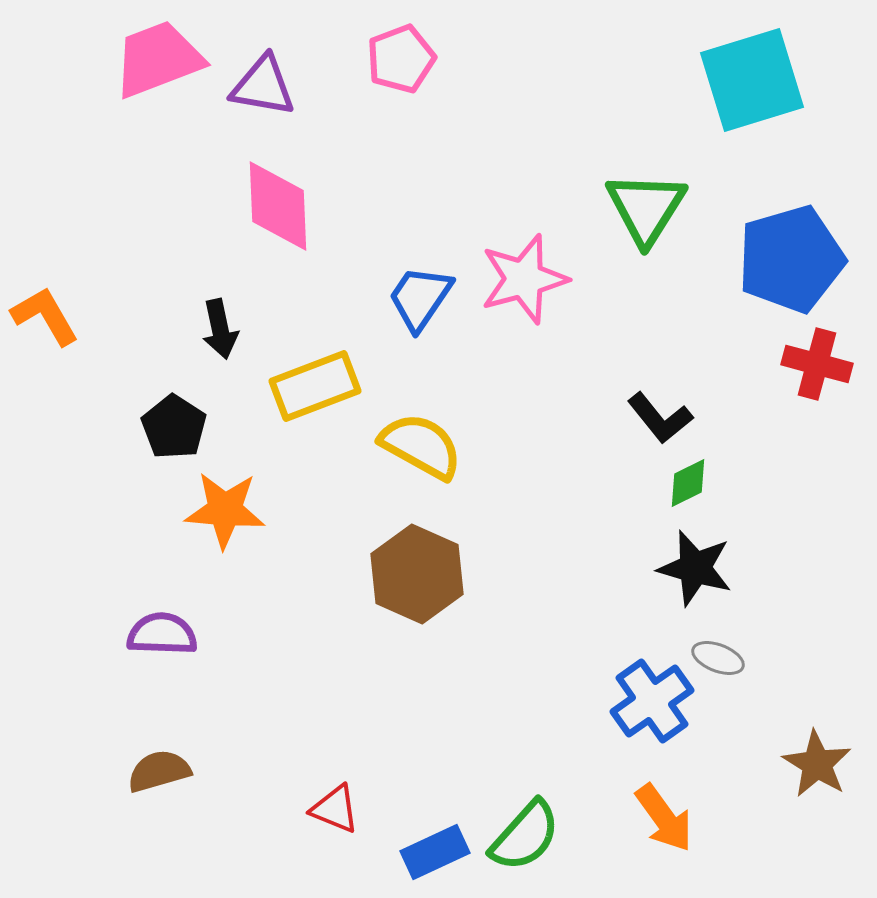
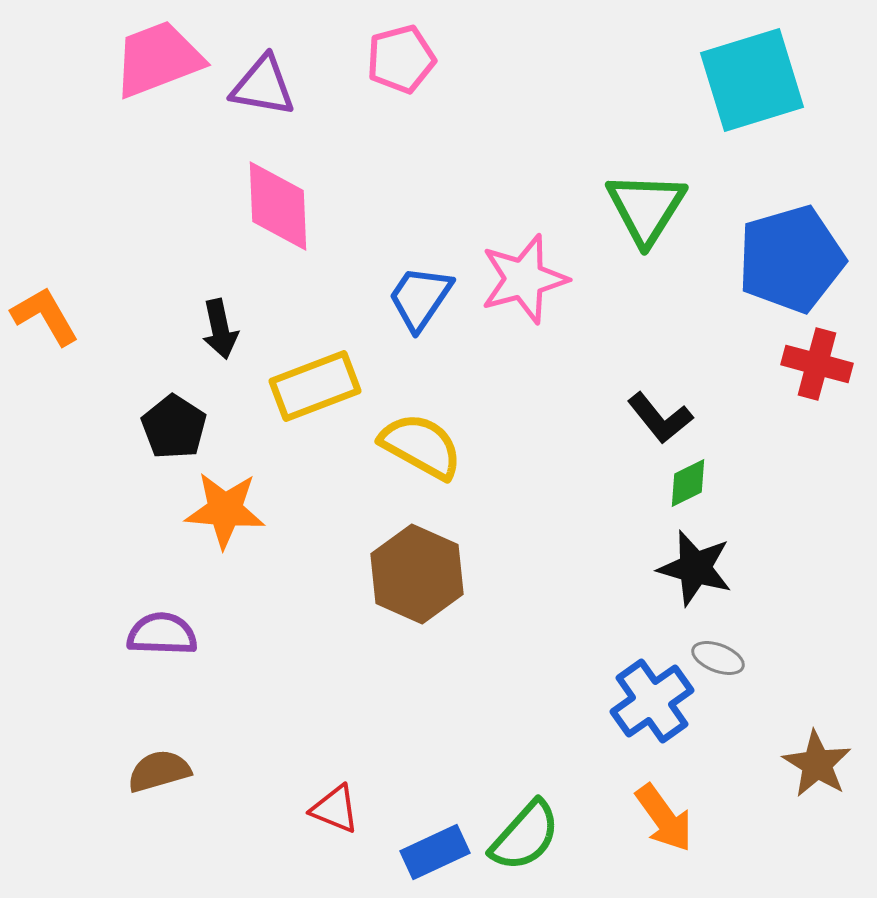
pink pentagon: rotated 6 degrees clockwise
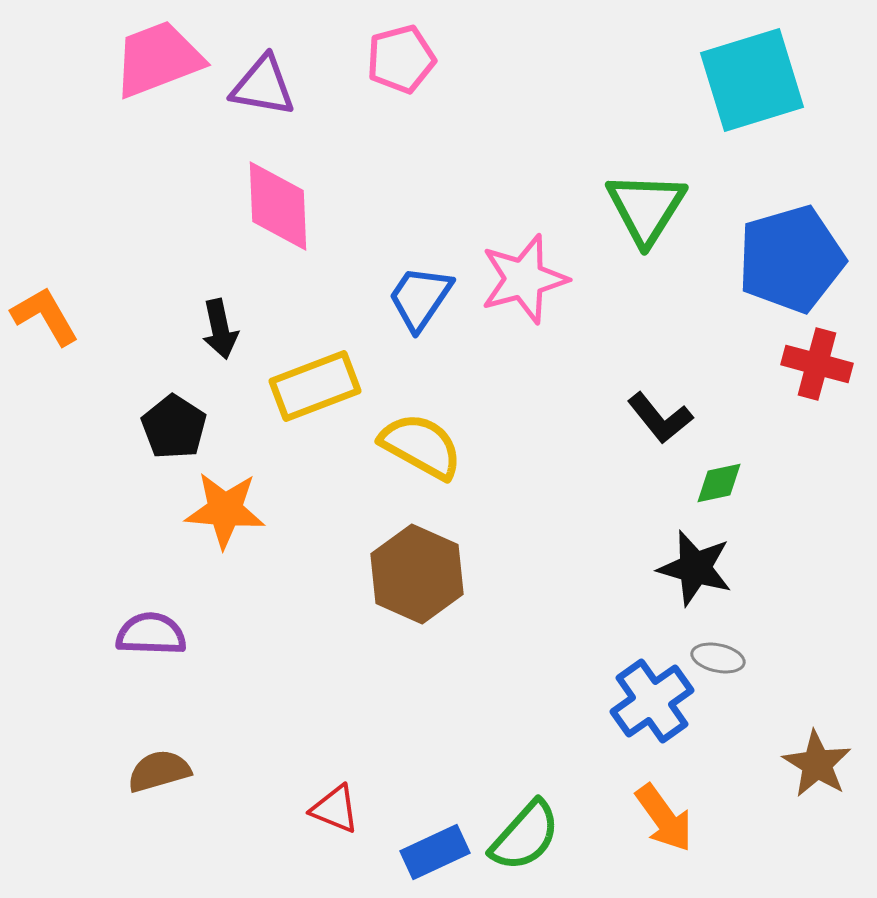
green diamond: moved 31 px right; rotated 14 degrees clockwise
purple semicircle: moved 11 px left
gray ellipse: rotated 9 degrees counterclockwise
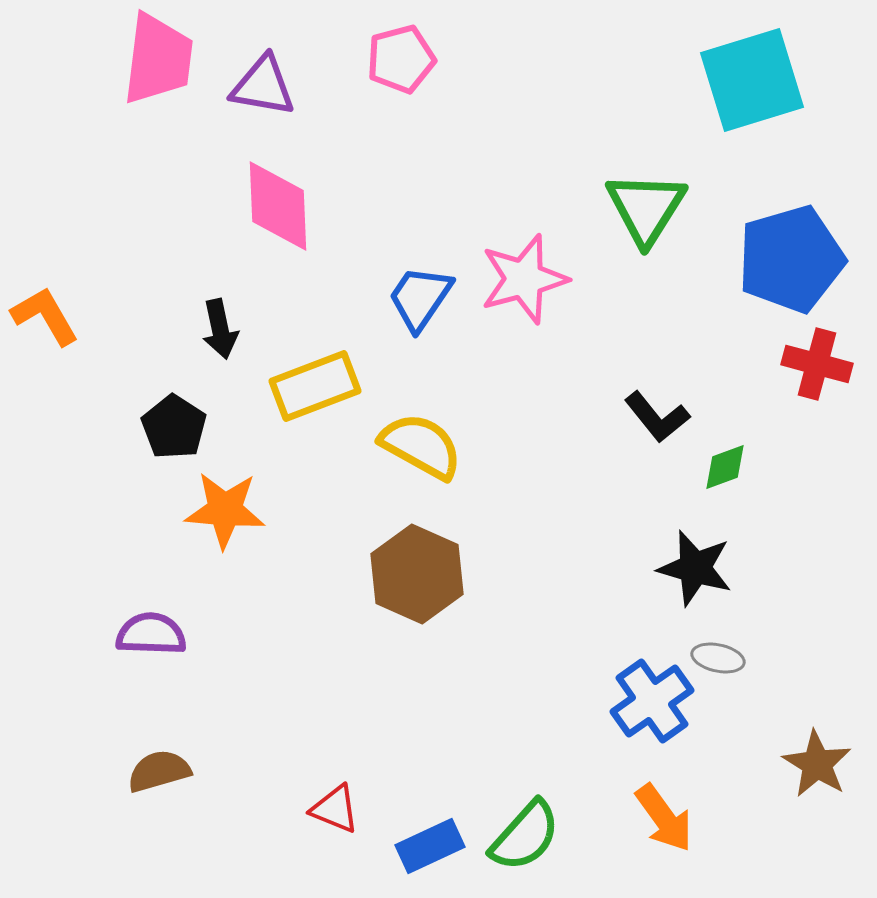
pink trapezoid: rotated 118 degrees clockwise
black L-shape: moved 3 px left, 1 px up
green diamond: moved 6 px right, 16 px up; rotated 8 degrees counterclockwise
blue rectangle: moved 5 px left, 6 px up
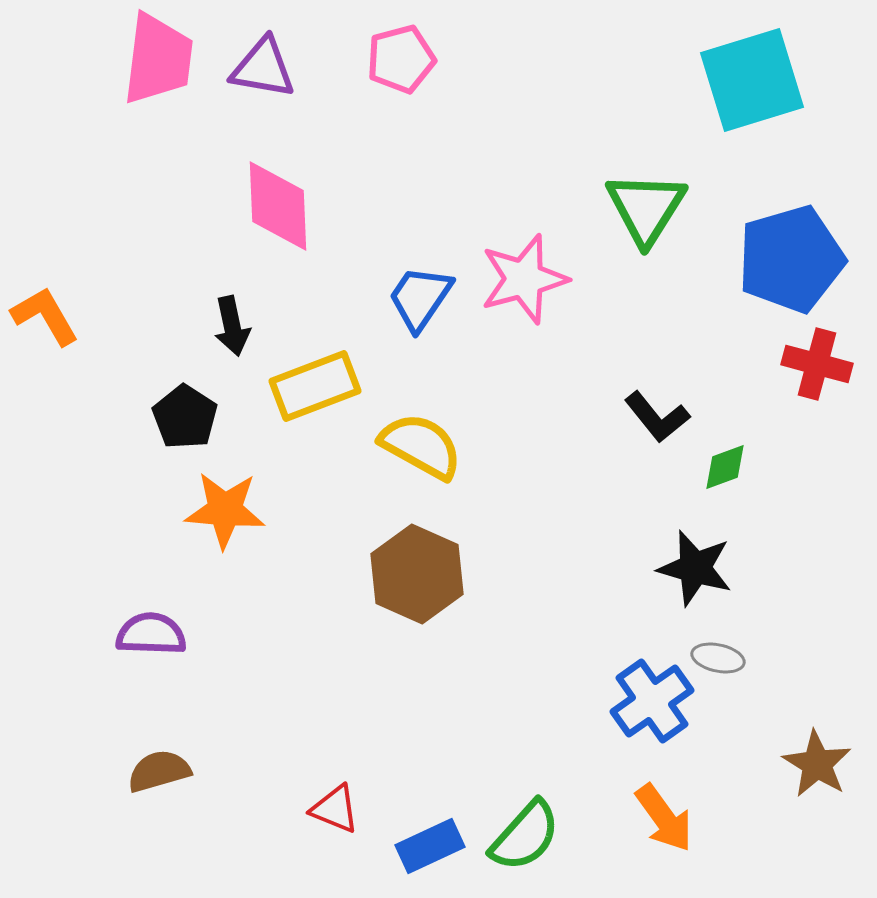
purple triangle: moved 18 px up
black arrow: moved 12 px right, 3 px up
black pentagon: moved 11 px right, 10 px up
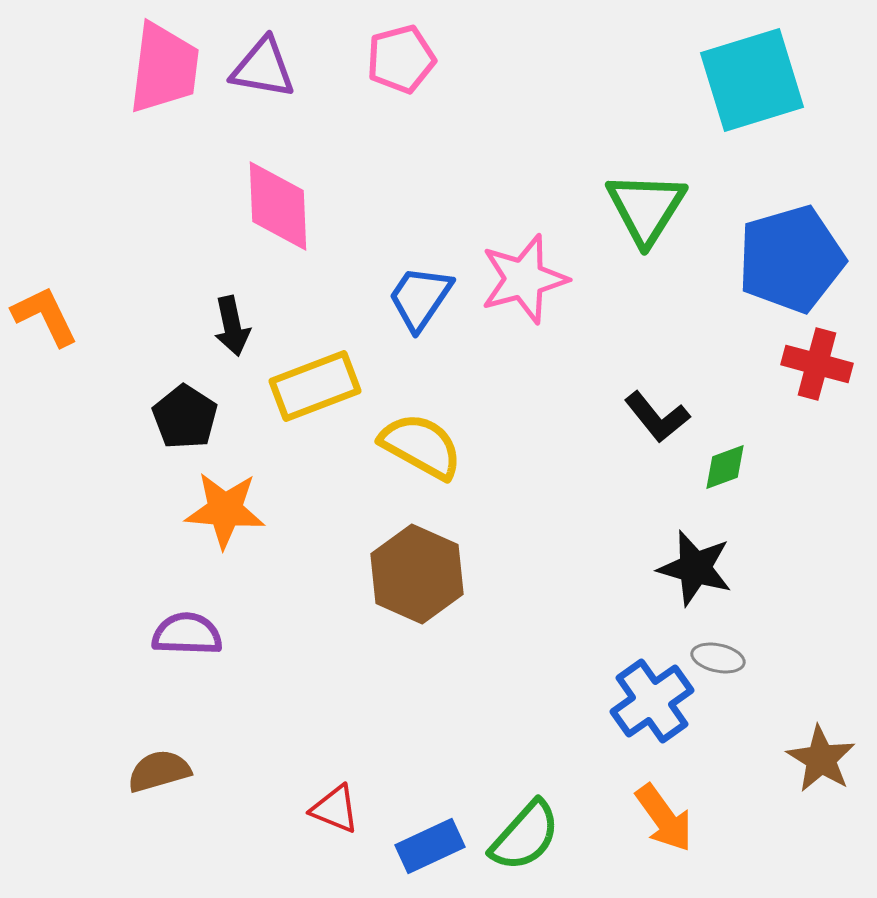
pink trapezoid: moved 6 px right, 9 px down
orange L-shape: rotated 4 degrees clockwise
purple semicircle: moved 36 px right
brown star: moved 4 px right, 5 px up
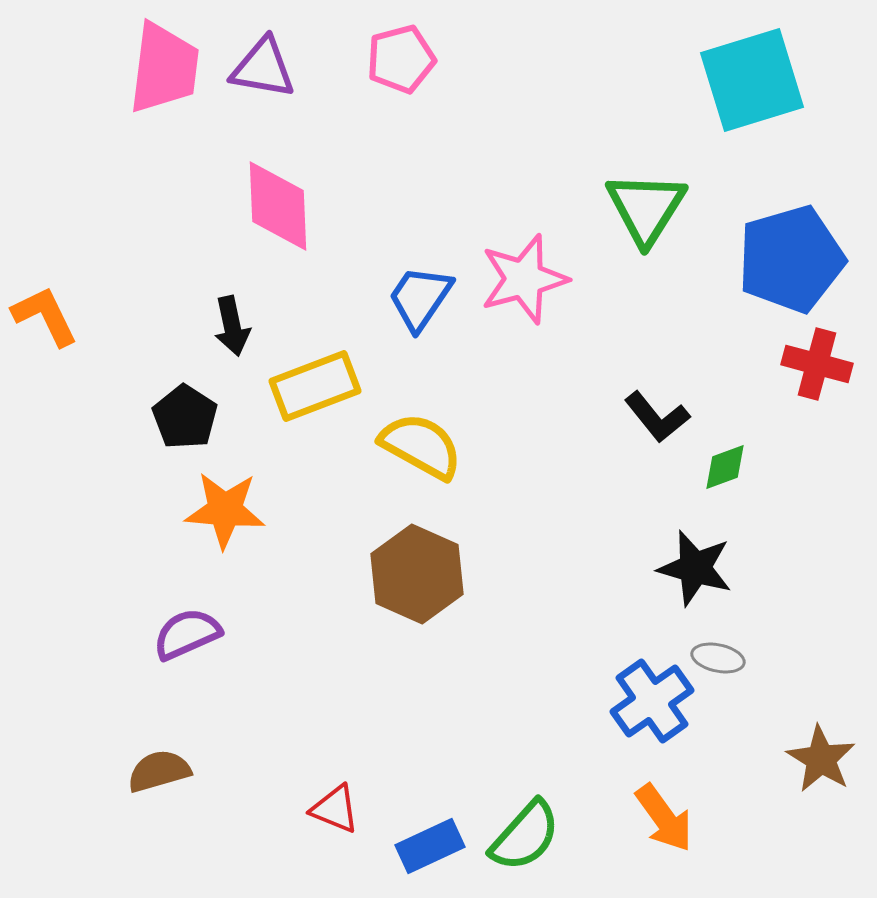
purple semicircle: rotated 26 degrees counterclockwise
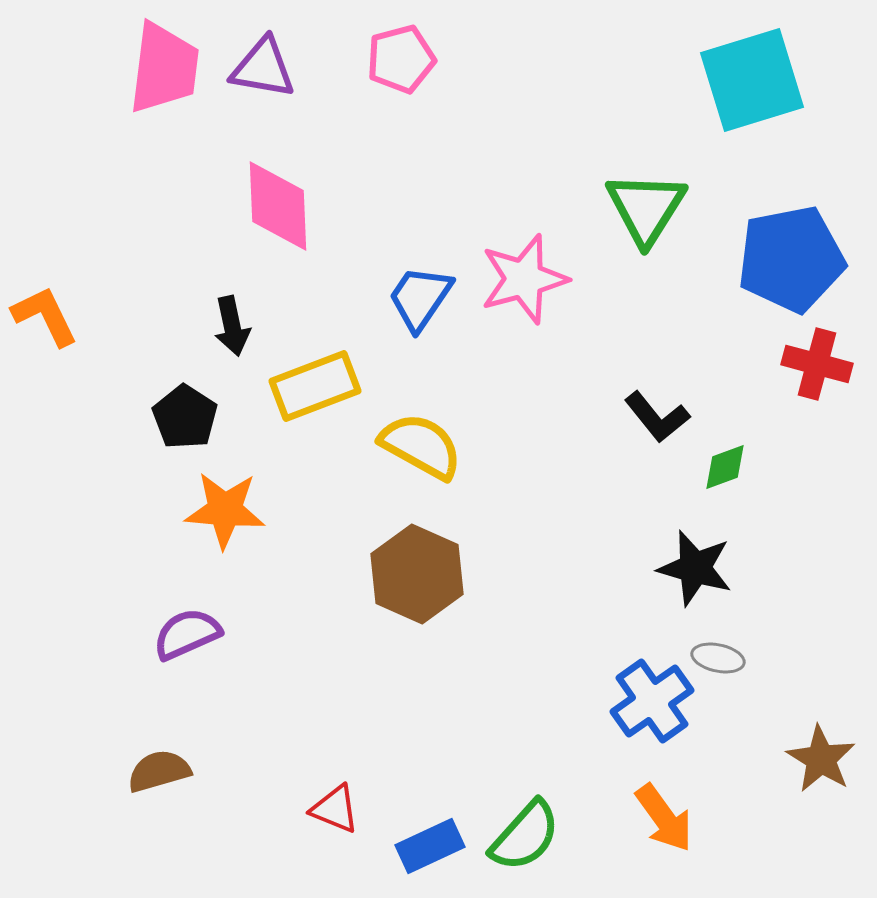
blue pentagon: rotated 5 degrees clockwise
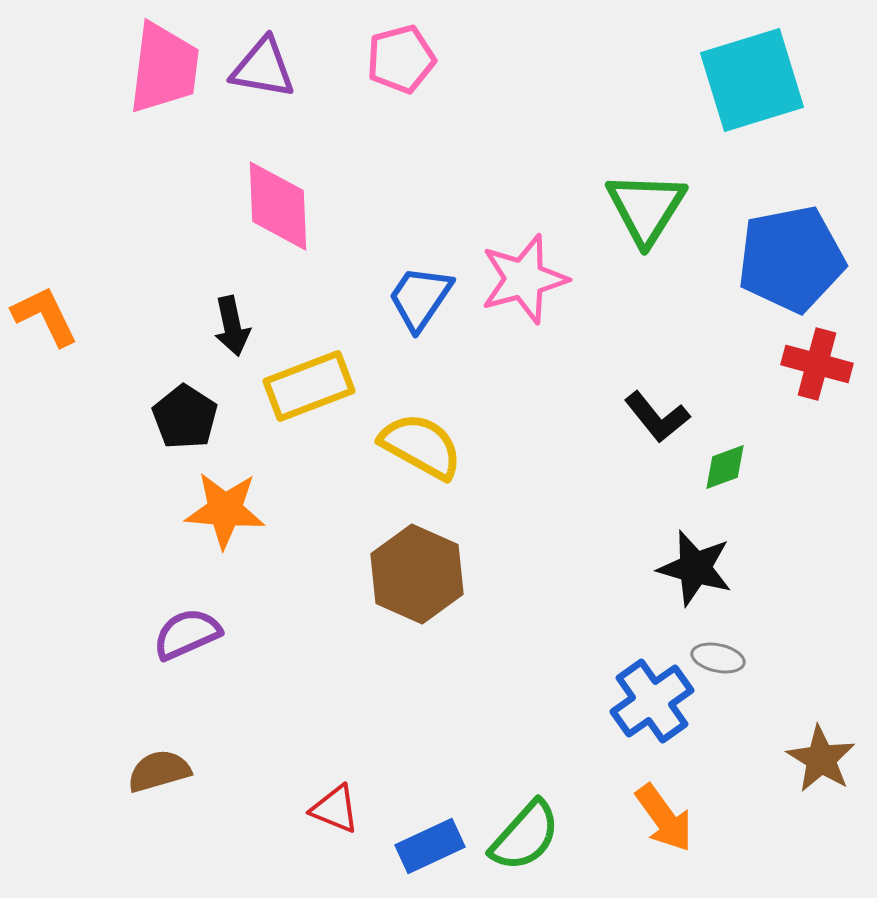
yellow rectangle: moved 6 px left
